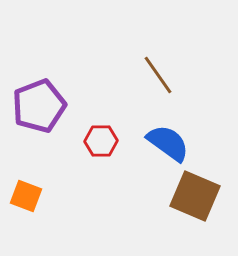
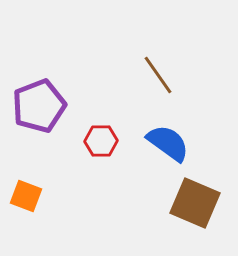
brown square: moved 7 px down
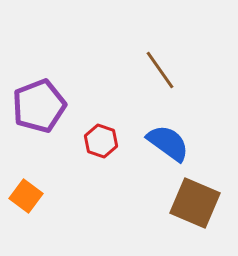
brown line: moved 2 px right, 5 px up
red hexagon: rotated 20 degrees clockwise
orange square: rotated 16 degrees clockwise
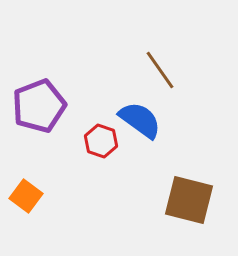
blue semicircle: moved 28 px left, 23 px up
brown square: moved 6 px left, 3 px up; rotated 9 degrees counterclockwise
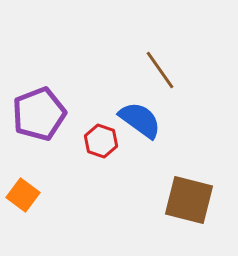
purple pentagon: moved 8 px down
orange square: moved 3 px left, 1 px up
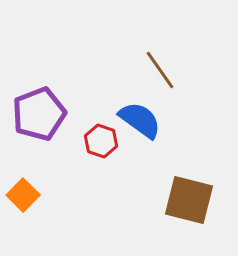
orange square: rotated 8 degrees clockwise
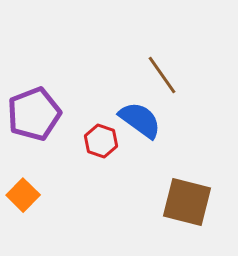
brown line: moved 2 px right, 5 px down
purple pentagon: moved 5 px left
brown square: moved 2 px left, 2 px down
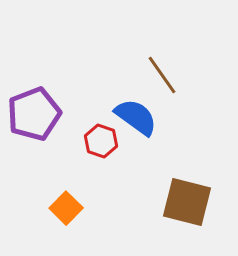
blue semicircle: moved 4 px left, 3 px up
orange square: moved 43 px right, 13 px down
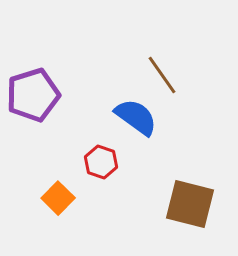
purple pentagon: moved 1 px left, 19 px up; rotated 4 degrees clockwise
red hexagon: moved 21 px down
brown square: moved 3 px right, 2 px down
orange square: moved 8 px left, 10 px up
